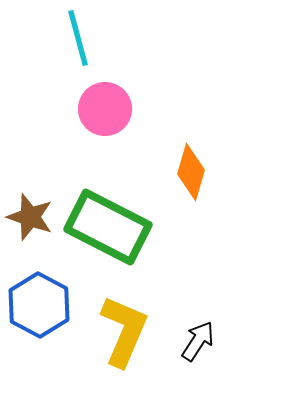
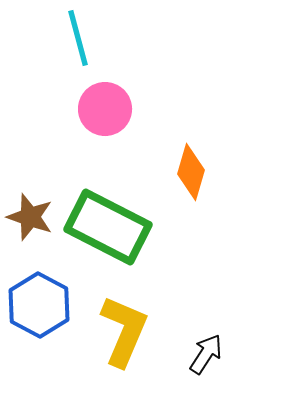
black arrow: moved 8 px right, 13 px down
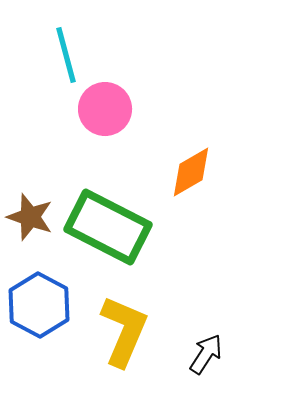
cyan line: moved 12 px left, 17 px down
orange diamond: rotated 44 degrees clockwise
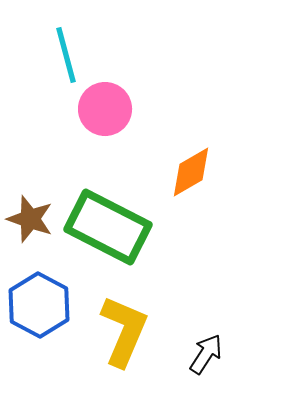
brown star: moved 2 px down
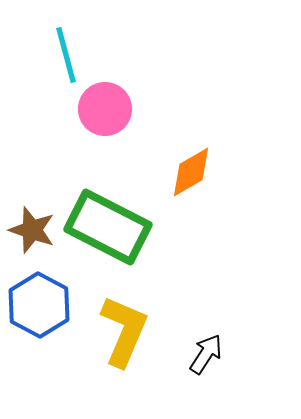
brown star: moved 2 px right, 11 px down
